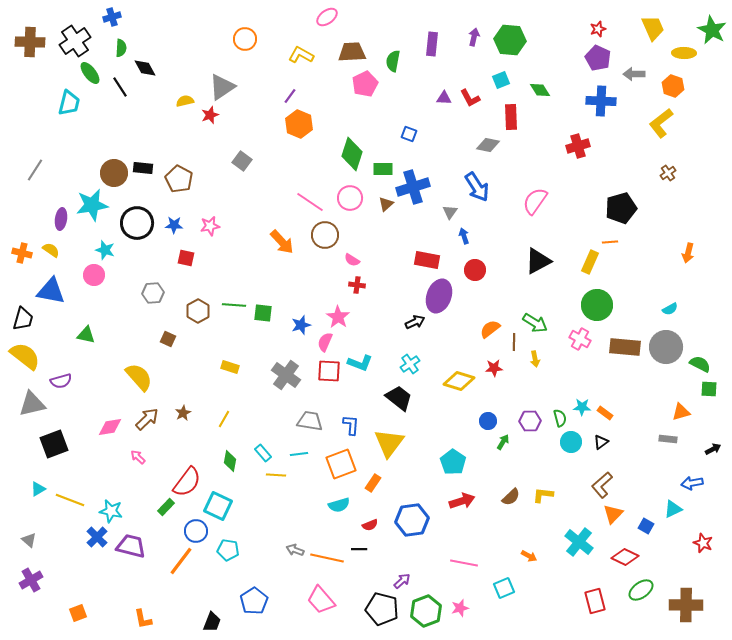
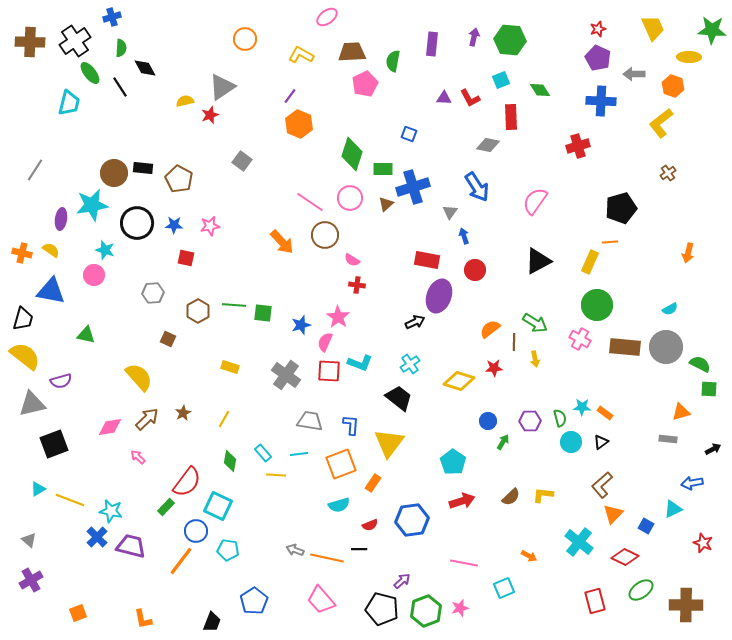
green star at (712, 30): rotated 24 degrees counterclockwise
yellow ellipse at (684, 53): moved 5 px right, 4 px down
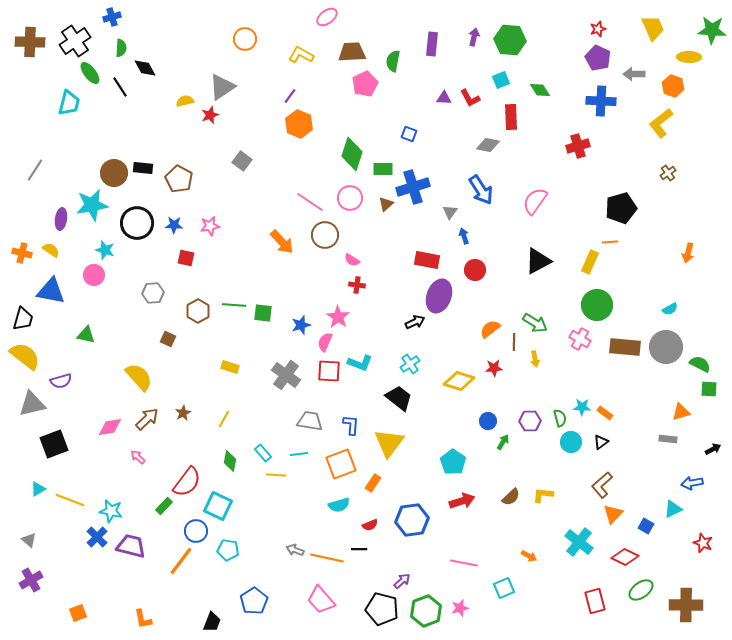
blue arrow at (477, 187): moved 4 px right, 3 px down
green rectangle at (166, 507): moved 2 px left, 1 px up
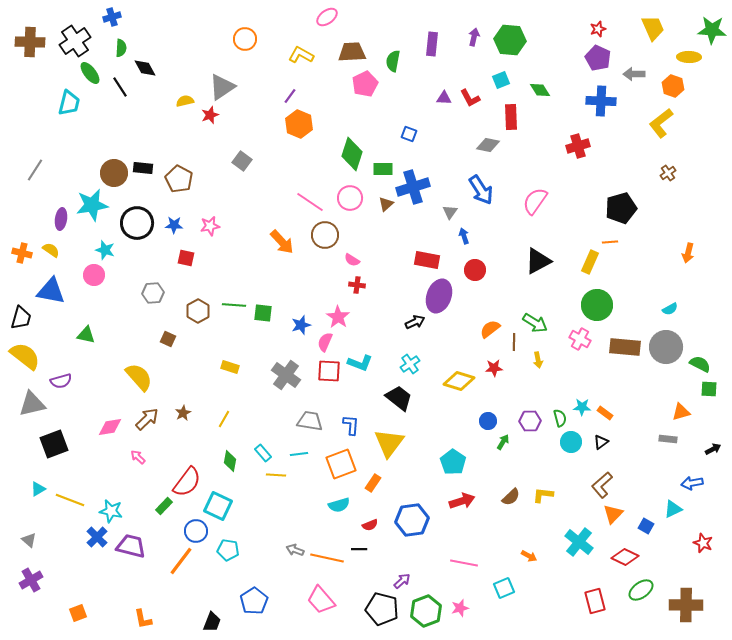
black trapezoid at (23, 319): moved 2 px left, 1 px up
yellow arrow at (535, 359): moved 3 px right, 1 px down
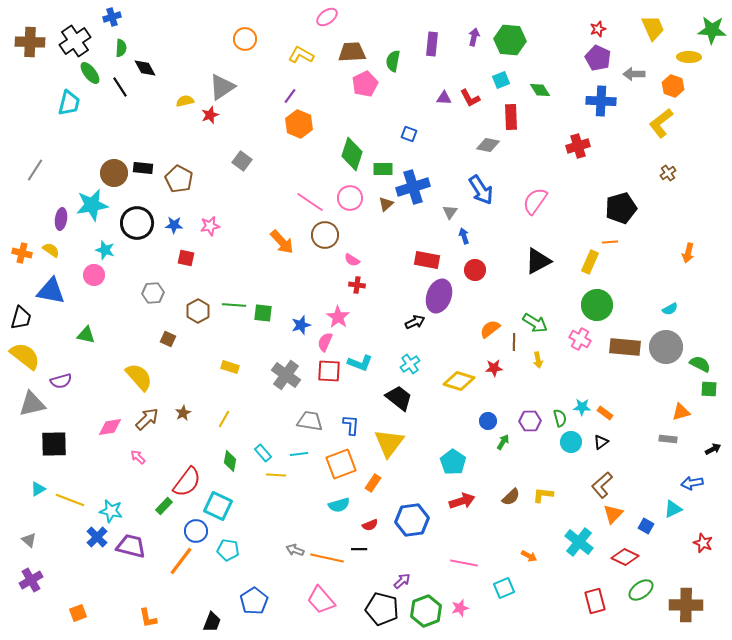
black square at (54, 444): rotated 20 degrees clockwise
orange L-shape at (143, 619): moved 5 px right, 1 px up
